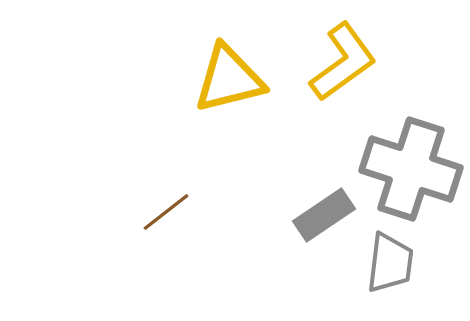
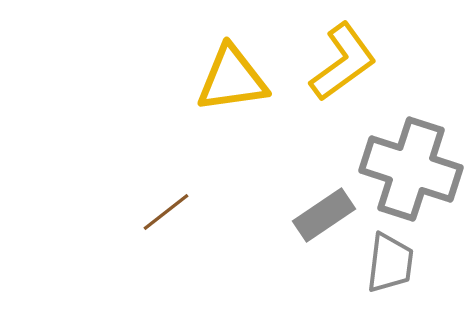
yellow triangle: moved 3 px right; rotated 6 degrees clockwise
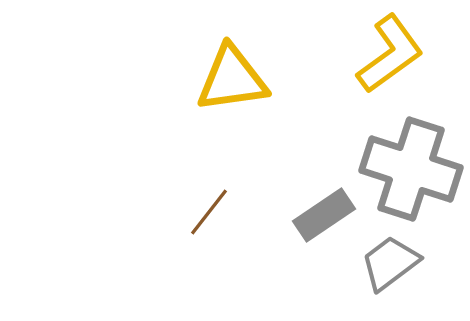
yellow L-shape: moved 47 px right, 8 px up
brown line: moved 43 px right; rotated 14 degrees counterclockwise
gray trapezoid: rotated 134 degrees counterclockwise
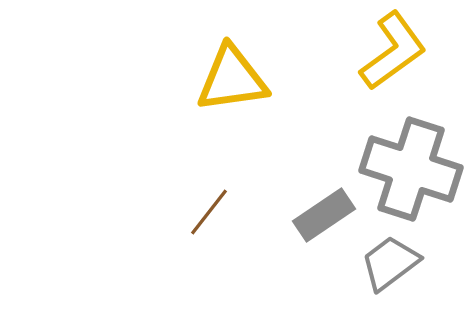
yellow L-shape: moved 3 px right, 3 px up
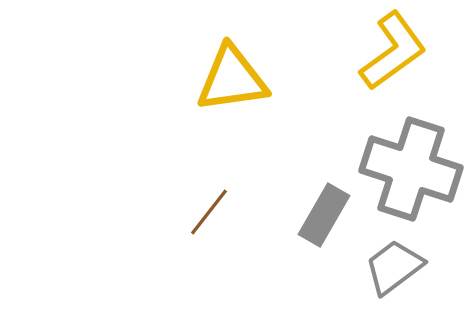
gray rectangle: rotated 26 degrees counterclockwise
gray trapezoid: moved 4 px right, 4 px down
